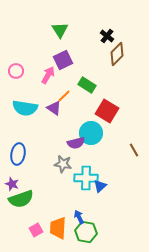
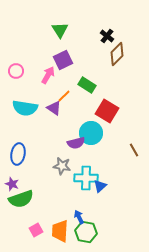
gray star: moved 1 px left, 2 px down
orange trapezoid: moved 2 px right, 3 px down
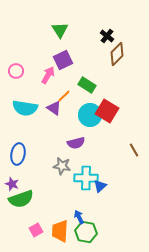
cyan circle: moved 1 px left, 18 px up
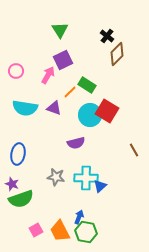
orange line: moved 6 px right, 4 px up
purple triangle: rotated 14 degrees counterclockwise
gray star: moved 6 px left, 11 px down
blue arrow: rotated 48 degrees clockwise
orange trapezoid: rotated 30 degrees counterclockwise
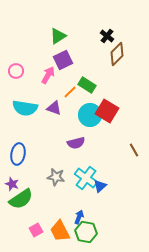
green triangle: moved 2 px left, 6 px down; rotated 30 degrees clockwise
cyan cross: rotated 35 degrees clockwise
green semicircle: rotated 15 degrees counterclockwise
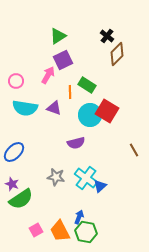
pink circle: moved 10 px down
orange line: rotated 48 degrees counterclockwise
blue ellipse: moved 4 px left, 2 px up; rotated 35 degrees clockwise
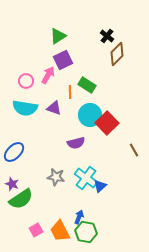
pink circle: moved 10 px right
red square: moved 12 px down; rotated 15 degrees clockwise
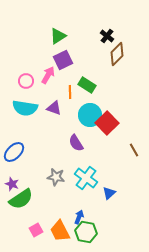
purple semicircle: rotated 72 degrees clockwise
blue triangle: moved 9 px right, 7 px down
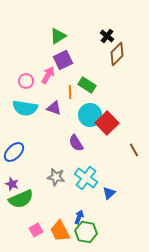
green semicircle: rotated 10 degrees clockwise
